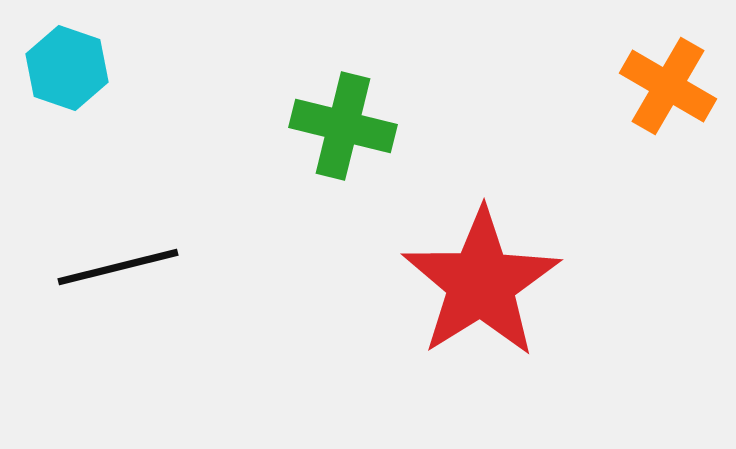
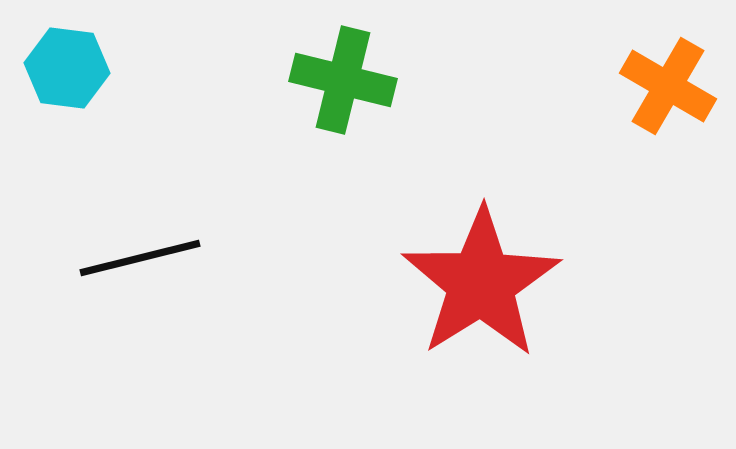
cyan hexagon: rotated 12 degrees counterclockwise
green cross: moved 46 px up
black line: moved 22 px right, 9 px up
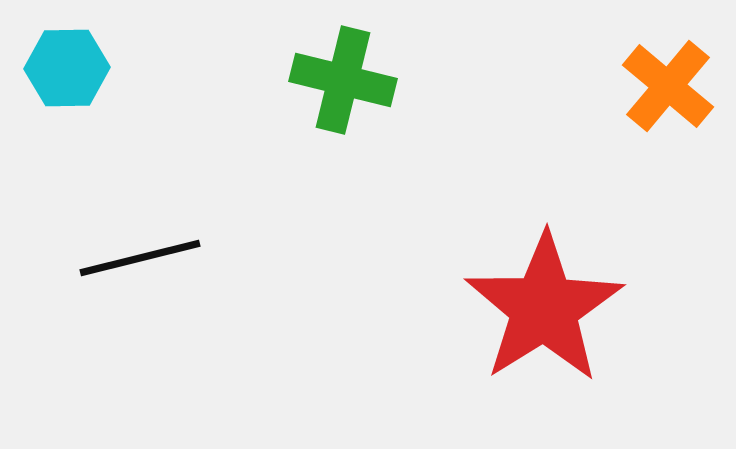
cyan hexagon: rotated 8 degrees counterclockwise
orange cross: rotated 10 degrees clockwise
red star: moved 63 px right, 25 px down
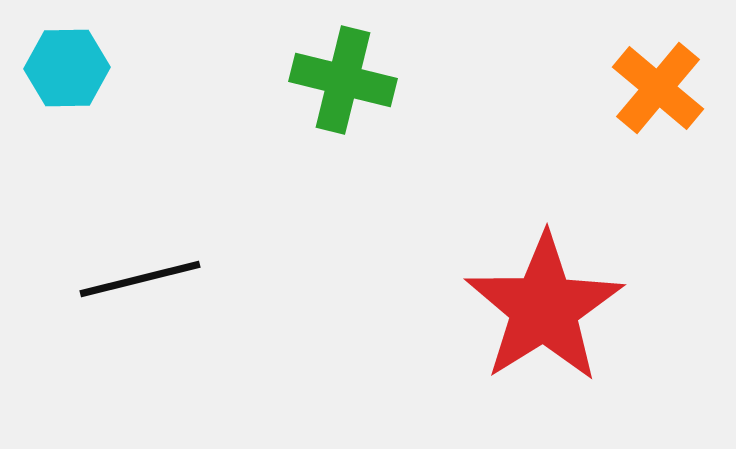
orange cross: moved 10 px left, 2 px down
black line: moved 21 px down
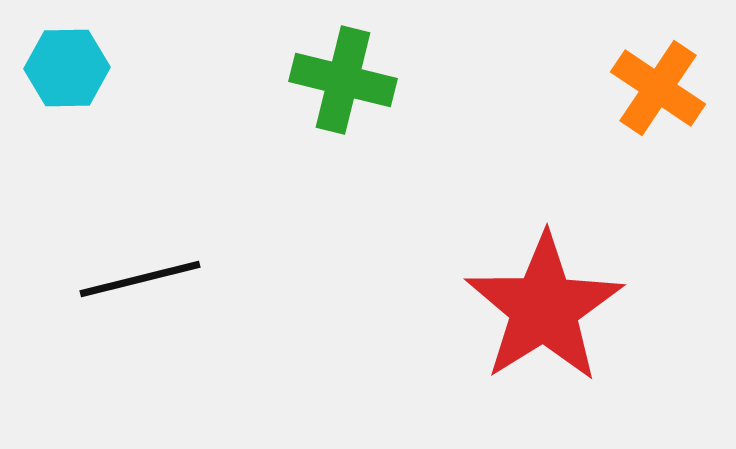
orange cross: rotated 6 degrees counterclockwise
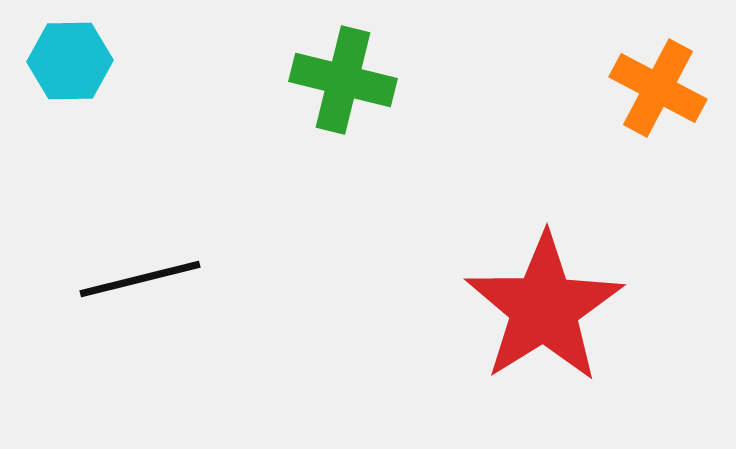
cyan hexagon: moved 3 px right, 7 px up
orange cross: rotated 6 degrees counterclockwise
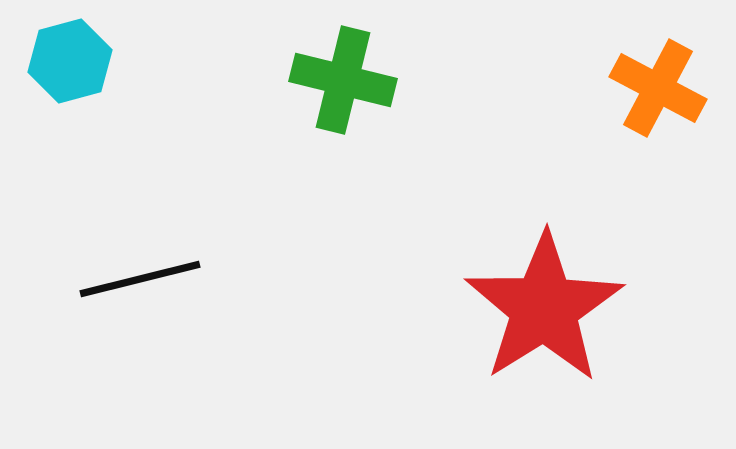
cyan hexagon: rotated 14 degrees counterclockwise
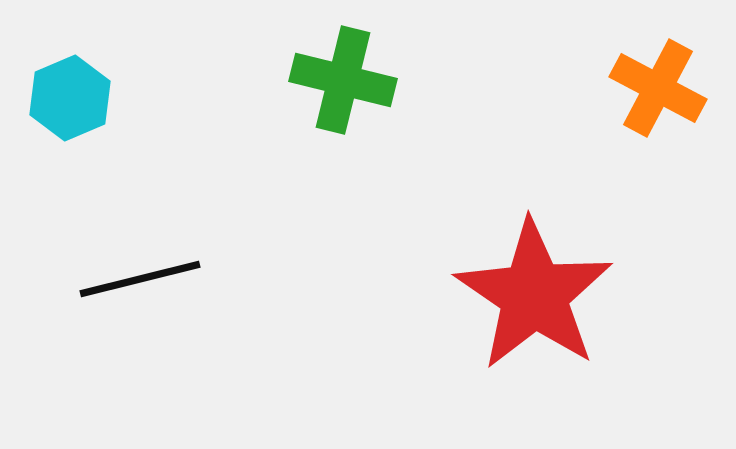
cyan hexagon: moved 37 px down; rotated 8 degrees counterclockwise
red star: moved 10 px left, 13 px up; rotated 6 degrees counterclockwise
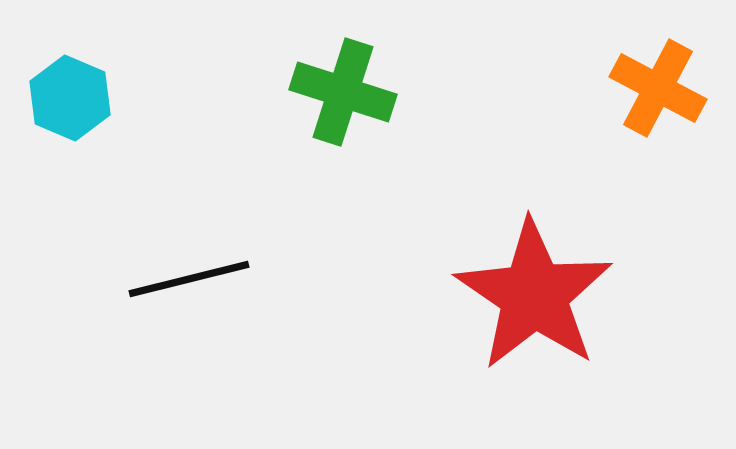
green cross: moved 12 px down; rotated 4 degrees clockwise
cyan hexagon: rotated 14 degrees counterclockwise
black line: moved 49 px right
